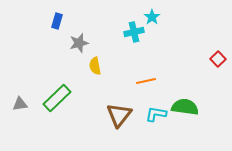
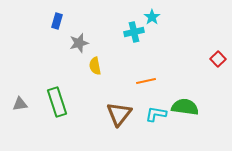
green rectangle: moved 4 px down; rotated 64 degrees counterclockwise
brown triangle: moved 1 px up
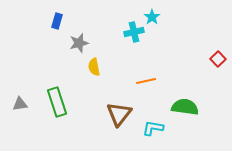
yellow semicircle: moved 1 px left, 1 px down
cyan L-shape: moved 3 px left, 14 px down
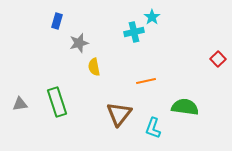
cyan L-shape: rotated 80 degrees counterclockwise
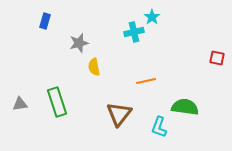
blue rectangle: moved 12 px left
red square: moved 1 px left, 1 px up; rotated 35 degrees counterclockwise
cyan L-shape: moved 6 px right, 1 px up
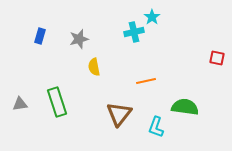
blue rectangle: moved 5 px left, 15 px down
gray star: moved 4 px up
cyan L-shape: moved 3 px left
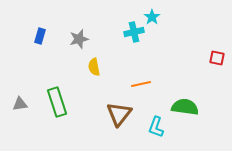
orange line: moved 5 px left, 3 px down
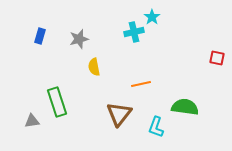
gray triangle: moved 12 px right, 17 px down
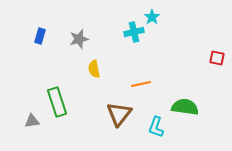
yellow semicircle: moved 2 px down
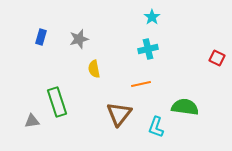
cyan cross: moved 14 px right, 17 px down
blue rectangle: moved 1 px right, 1 px down
red square: rotated 14 degrees clockwise
